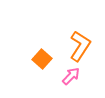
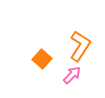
pink arrow: moved 1 px right, 1 px up
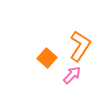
orange square: moved 5 px right, 1 px up
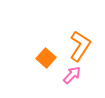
orange square: moved 1 px left
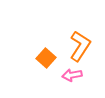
pink arrow: rotated 144 degrees counterclockwise
